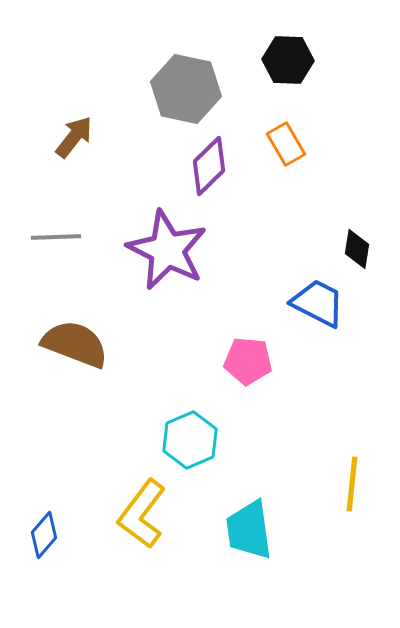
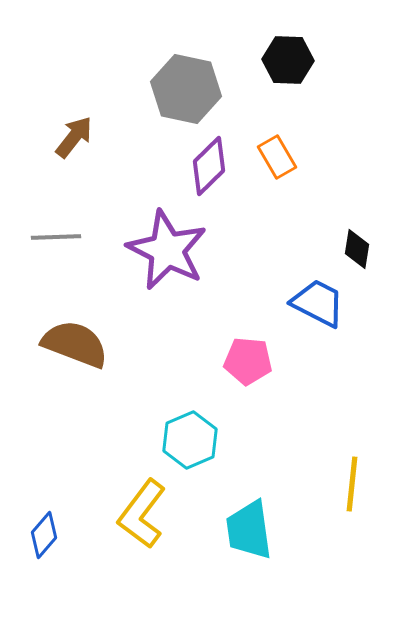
orange rectangle: moved 9 px left, 13 px down
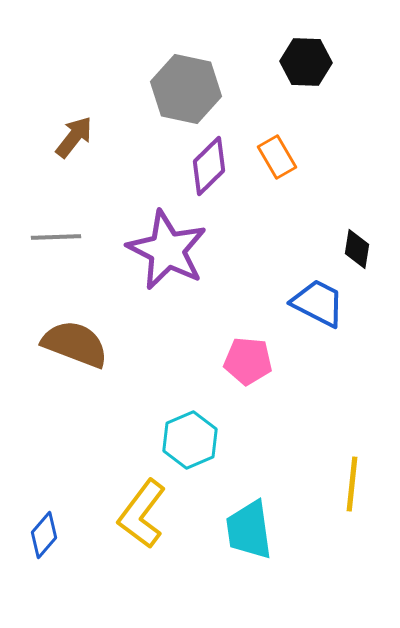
black hexagon: moved 18 px right, 2 px down
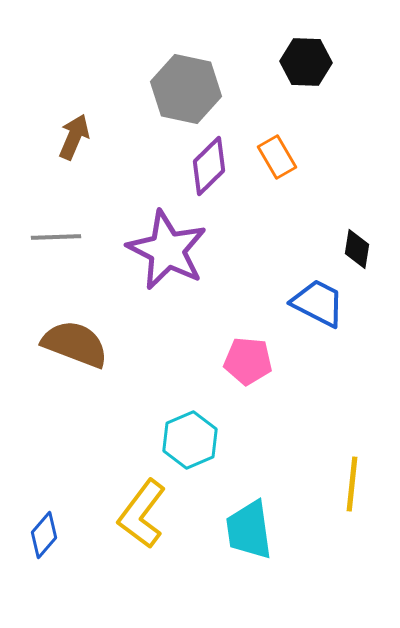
brown arrow: rotated 15 degrees counterclockwise
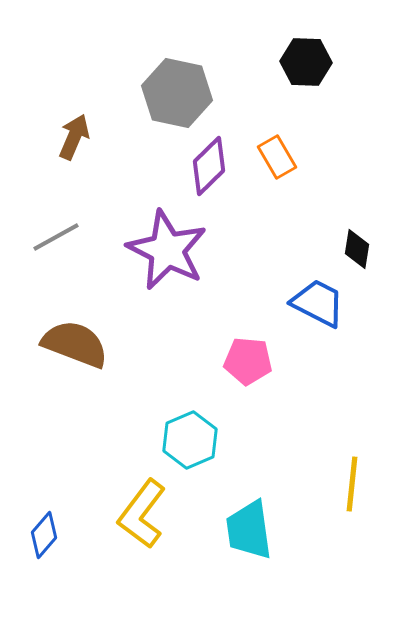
gray hexagon: moved 9 px left, 4 px down
gray line: rotated 27 degrees counterclockwise
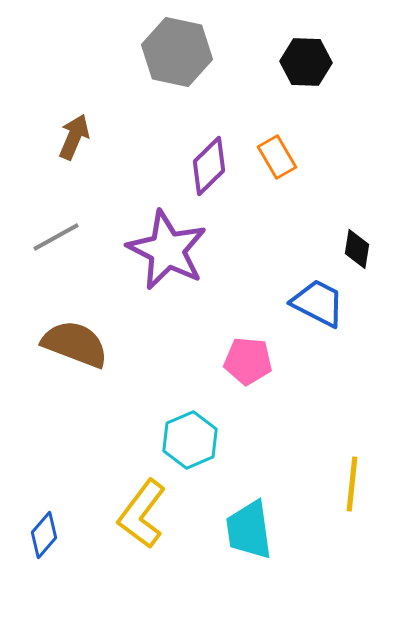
gray hexagon: moved 41 px up
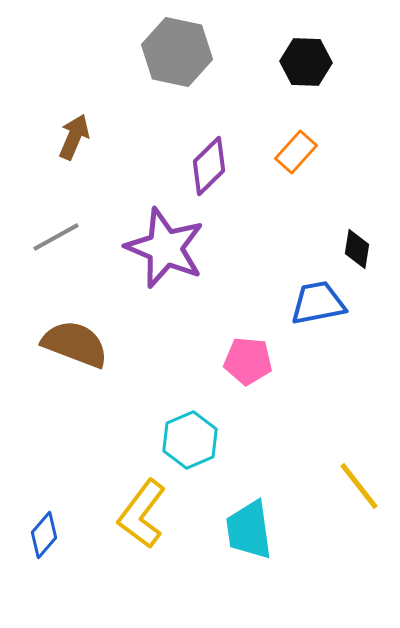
orange rectangle: moved 19 px right, 5 px up; rotated 72 degrees clockwise
purple star: moved 2 px left, 2 px up; rotated 4 degrees counterclockwise
blue trapezoid: rotated 38 degrees counterclockwise
yellow line: moved 7 px right, 2 px down; rotated 44 degrees counterclockwise
